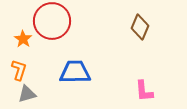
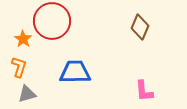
orange L-shape: moved 3 px up
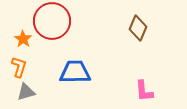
brown diamond: moved 2 px left, 1 px down
gray triangle: moved 1 px left, 2 px up
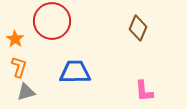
orange star: moved 8 px left
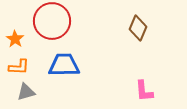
orange L-shape: rotated 75 degrees clockwise
blue trapezoid: moved 11 px left, 7 px up
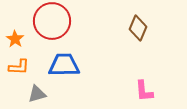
gray triangle: moved 11 px right, 2 px down
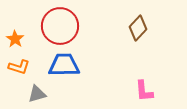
red circle: moved 8 px right, 5 px down
brown diamond: rotated 20 degrees clockwise
orange L-shape: rotated 15 degrees clockwise
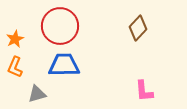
orange star: rotated 12 degrees clockwise
orange L-shape: moved 4 px left; rotated 95 degrees clockwise
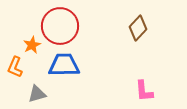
orange star: moved 17 px right, 6 px down
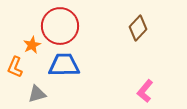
pink L-shape: moved 1 px right; rotated 45 degrees clockwise
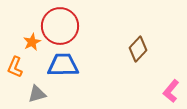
brown diamond: moved 21 px down
orange star: moved 3 px up
blue trapezoid: moved 1 px left
pink L-shape: moved 26 px right
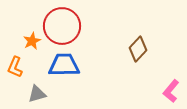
red circle: moved 2 px right
orange star: moved 1 px up
blue trapezoid: moved 1 px right
